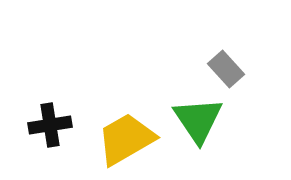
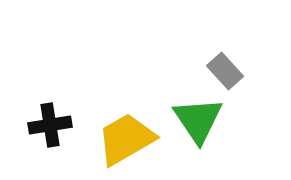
gray rectangle: moved 1 px left, 2 px down
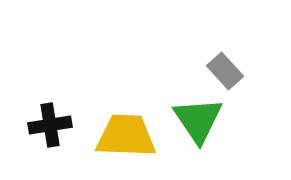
yellow trapezoid: moved 3 px up; rotated 32 degrees clockwise
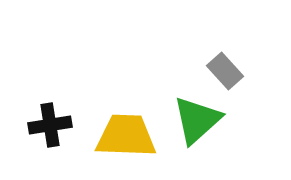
green triangle: moved 1 px left; rotated 22 degrees clockwise
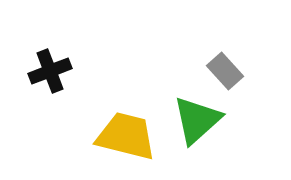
black cross: moved 54 px up; rotated 12 degrees counterclockwise
yellow trapezoid: rotated 12 degrees clockwise
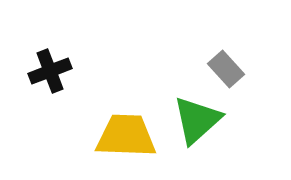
gray rectangle: moved 1 px right, 2 px up
yellow trapezoid: rotated 12 degrees counterclockwise
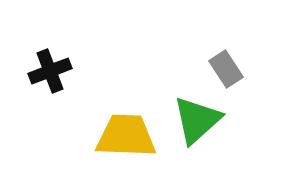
gray rectangle: rotated 9 degrees clockwise
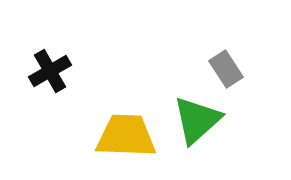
black cross: rotated 9 degrees counterclockwise
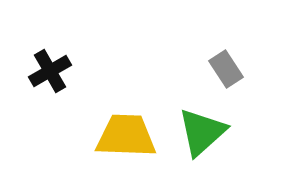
green triangle: moved 5 px right, 12 px down
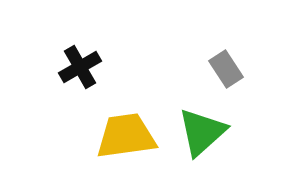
black cross: moved 30 px right, 4 px up
yellow trapezoid: rotated 10 degrees counterclockwise
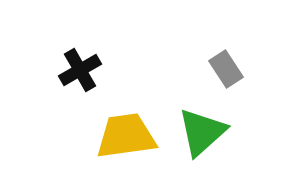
black cross: moved 3 px down
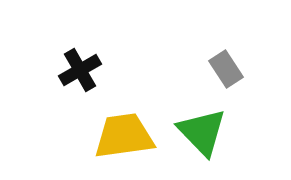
green triangle: rotated 32 degrees counterclockwise
yellow trapezoid: moved 2 px left
